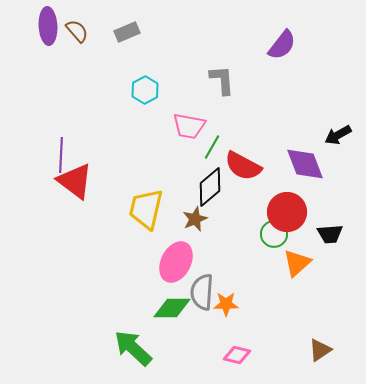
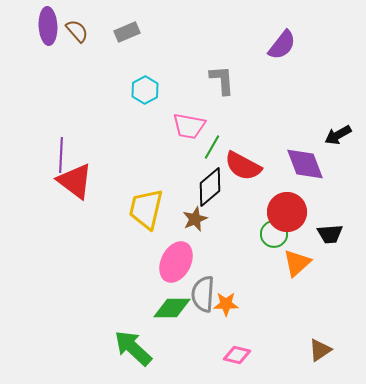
gray semicircle: moved 1 px right, 2 px down
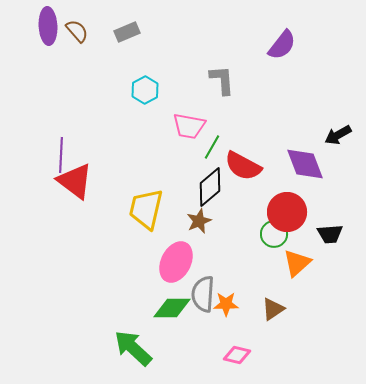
brown star: moved 4 px right, 2 px down
brown triangle: moved 47 px left, 41 px up
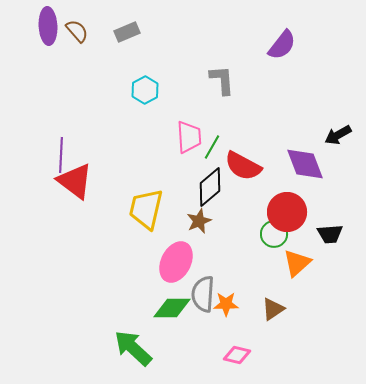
pink trapezoid: moved 11 px down; rotated 104 degrees counterclockwise
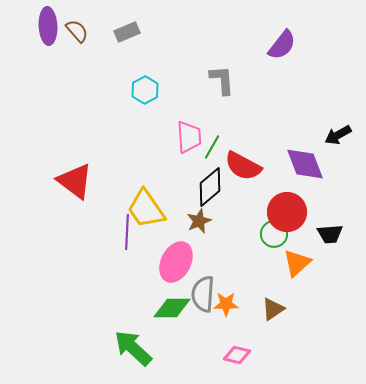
purple line: moved 66 px right, 77 px down
yellow trapezoid: rotated 48 degrees counterclockwise
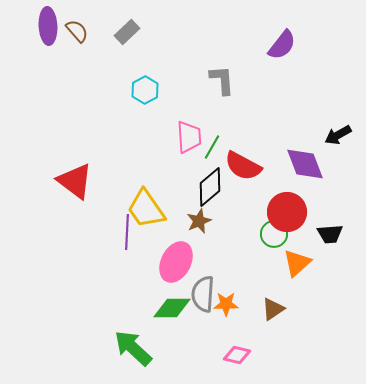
gray rectangle: rotated 20 degrees counterclockwise
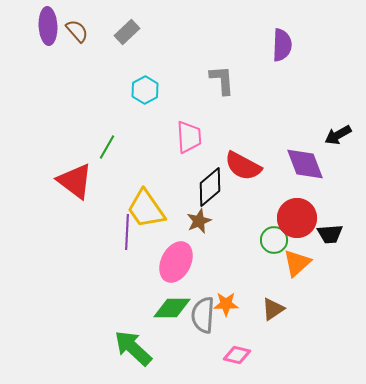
purple semicircle: rotated 36 degrees counterclockwise
green line: moved 105 px left
red circle: moved 10 px right, 6 px down
green circle: moved 6 px down
gray semicircle: moved 21 px down
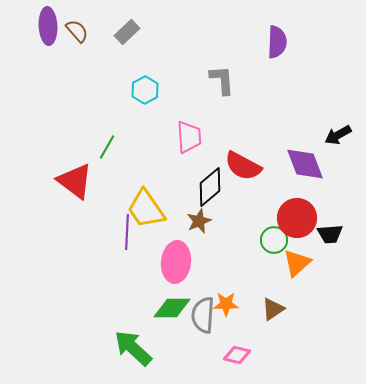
purple semicircle: moved 5 px left, 3 px up
pink ellipse: rotated 21 degrees counterclockwise
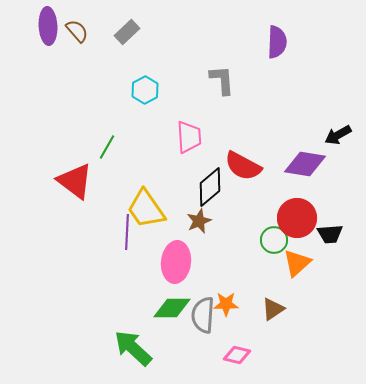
purple diamond: rotated 60 degrees counterclockwise
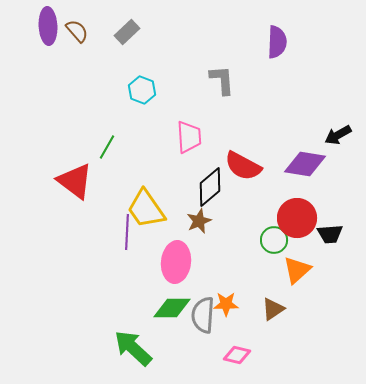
cyan hexagon: moved 3 px left; rotated 12 degrees counterclockwise
orange triangle: moved 7 px down
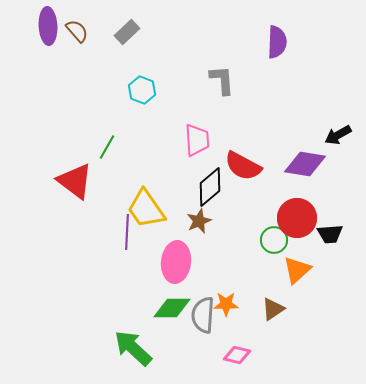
pink trapezoid: moved 8 px right, 3 px down
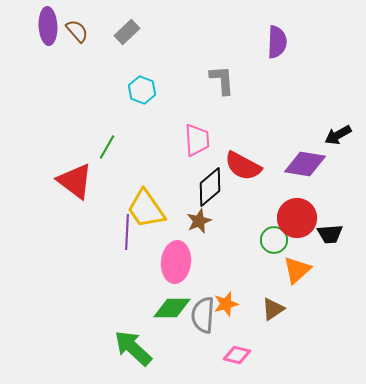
orange star: rotated 15 degrees counterclockwise
